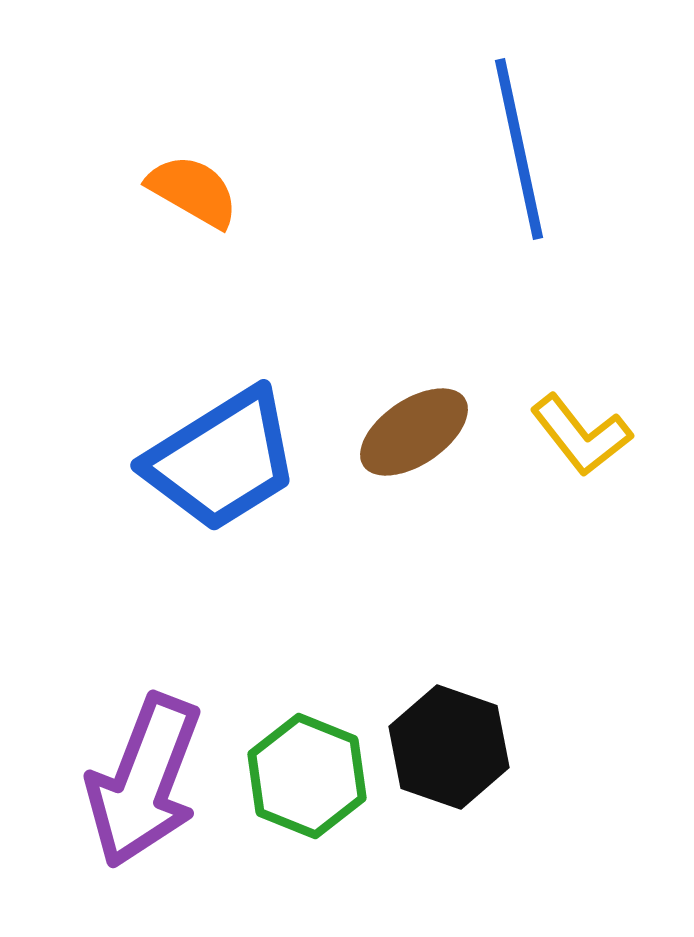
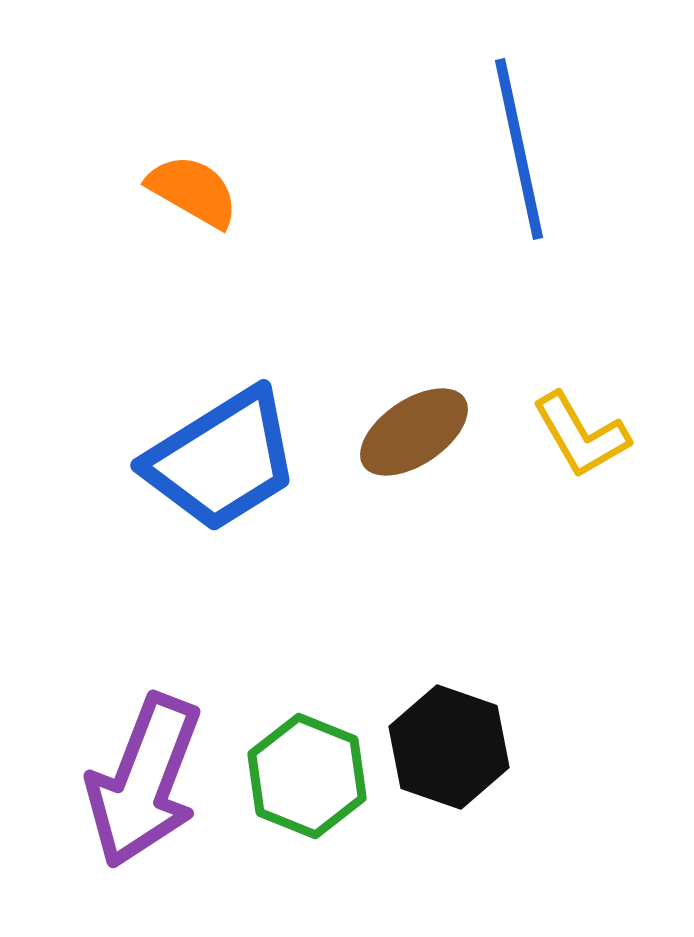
yellow L-shape: rotated 8 degrees clockwise
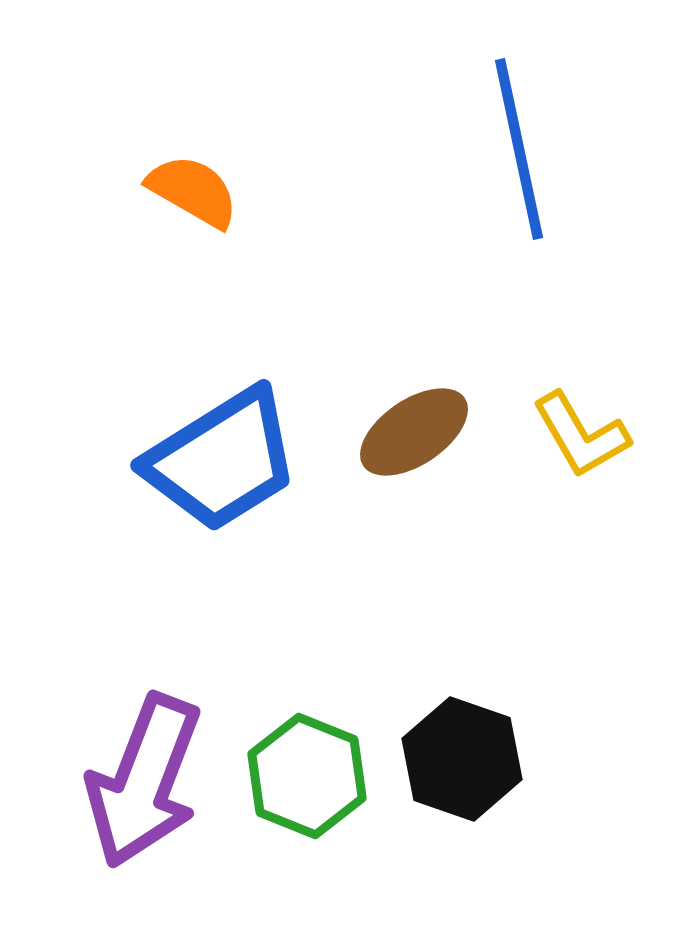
black hexagon: moved 13 px right, 12 px down
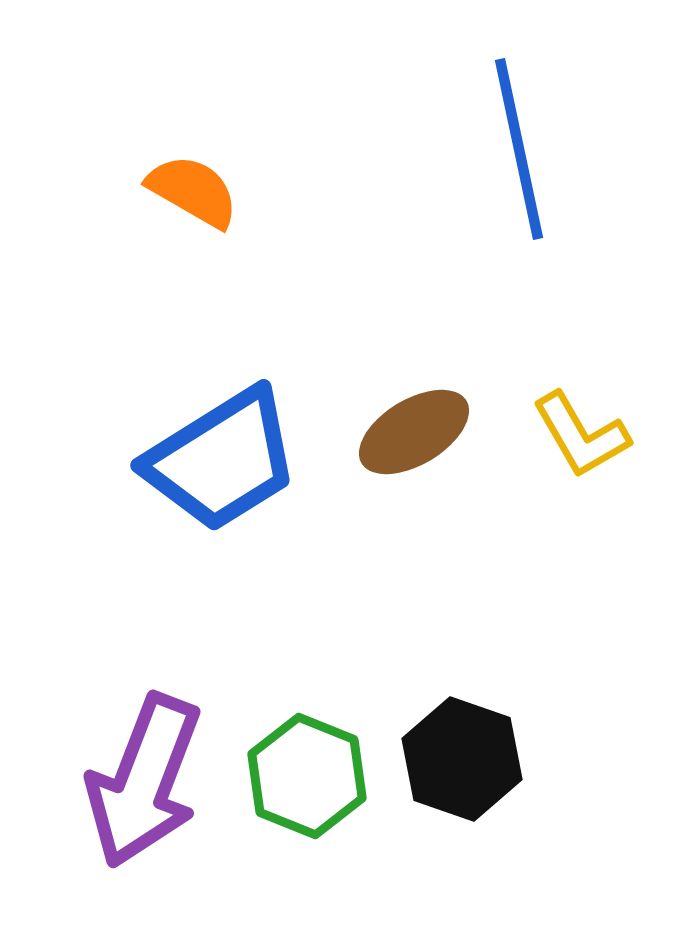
brown ellipse: rotated 3 degrees clockwise
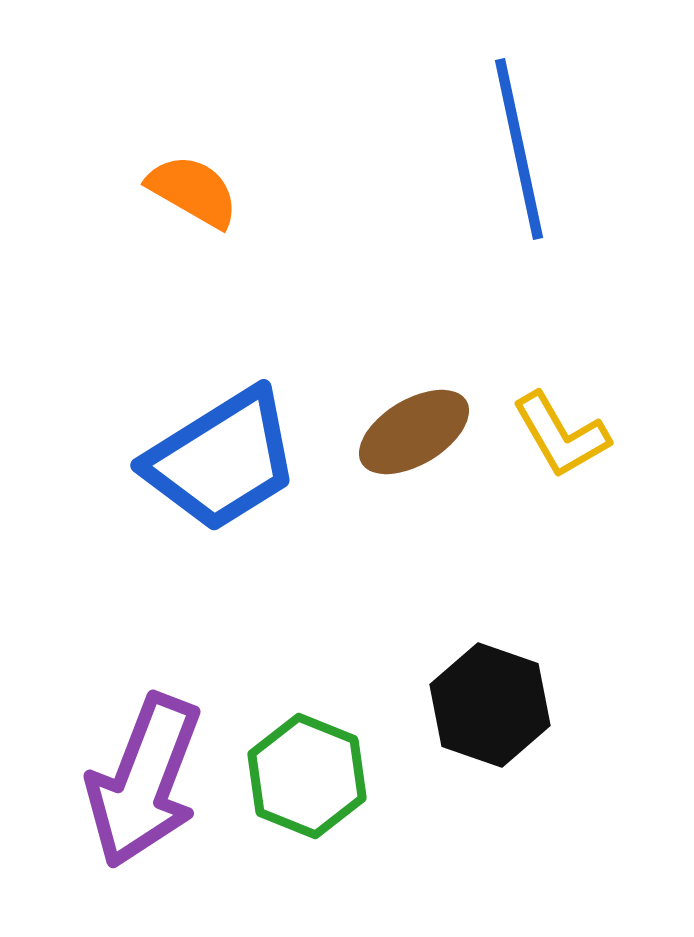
yellow L-shape: moved 20 px left
black hexagon: moved 28 px right, 54 px up
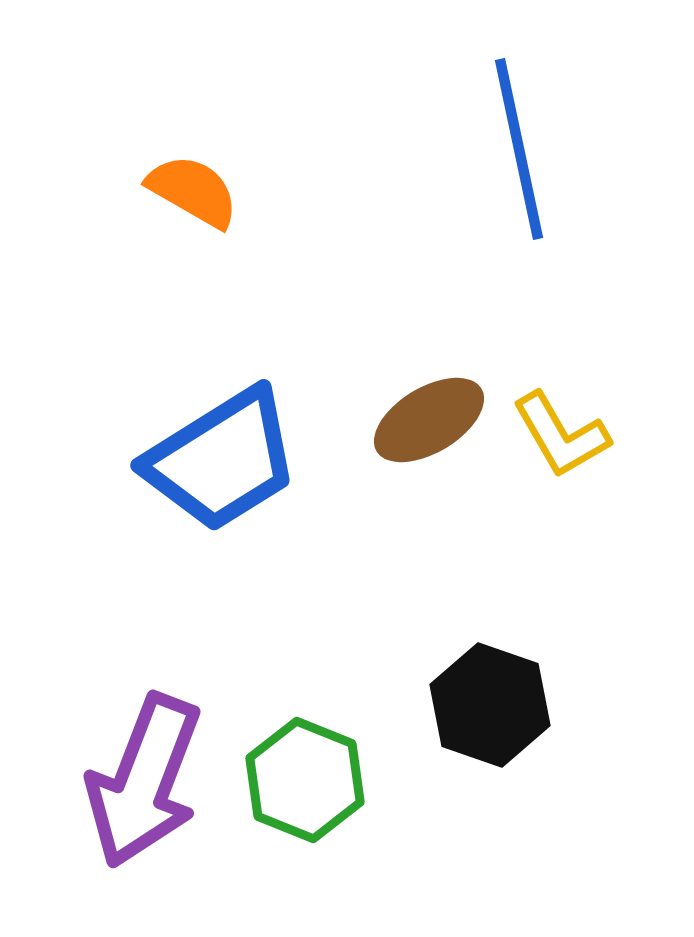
brown ellipse: moved 15 px right, 12 px up
green hexagon: moved 2 px left, 4 px down
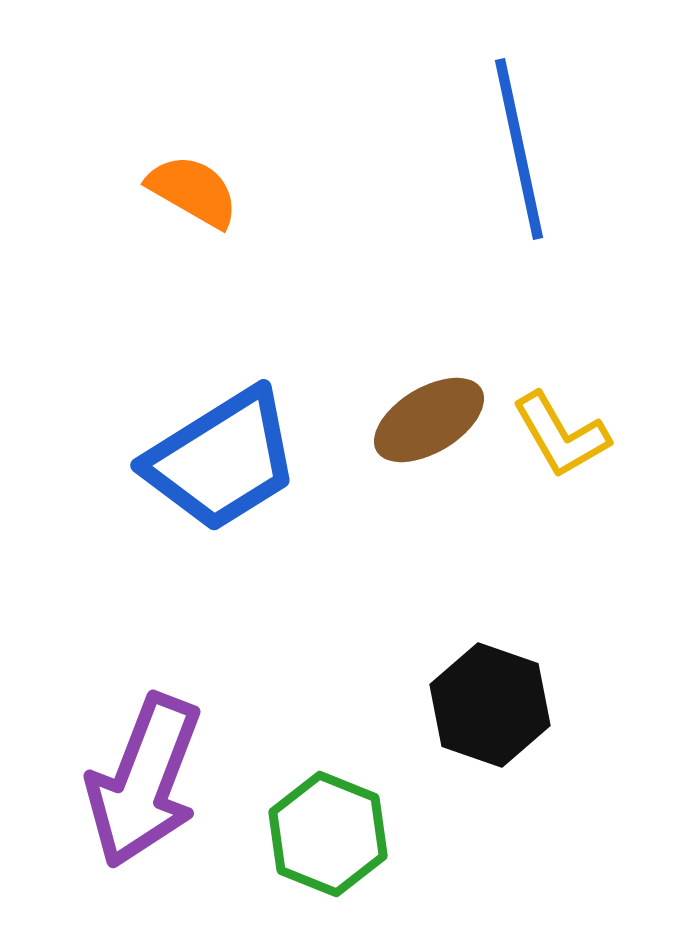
green hexagon: moved 23 px right, 54 px down
